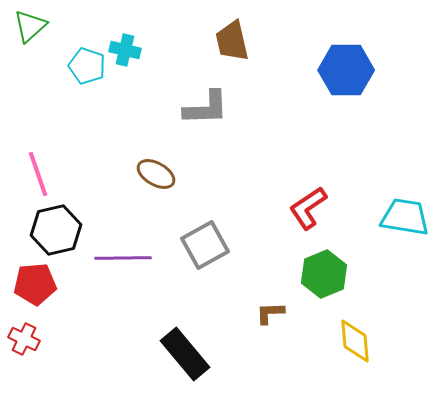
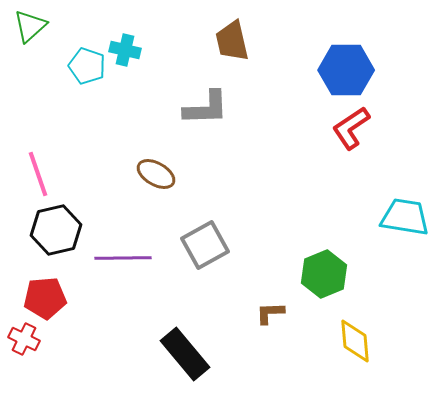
red L-shape: moved 43 px right, 80 px up
red pentagon: moved 10 px right, 14 px down
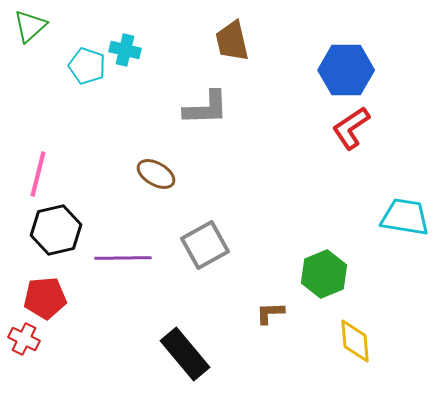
pink line: rotated 33 degrees clockwise
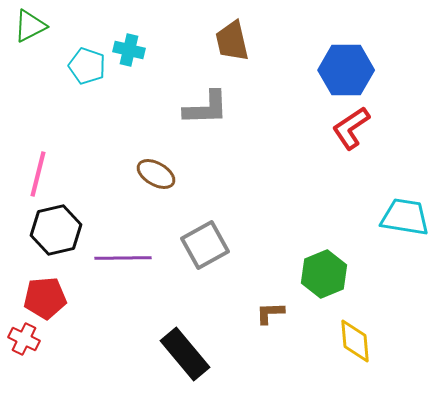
green triangle: rotated 15 degrees clockwise
cyan cross: moved 4 px right
